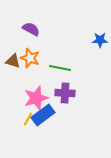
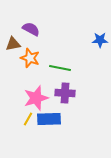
brown triangle: moved 17 px up; rotated 28 degrees counterclockwise
blue rectangle: moved 6 px right, 4 px down; rotated 35 degrees clockwise
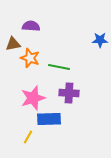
purple semicircle: moved 3 px up; rotated 24 degrees counterclockwise
green line: moved 1 px left, 1 px up
purple cross: moved 4 px right
pink star: moved 3 px left
yellow line: moved 18 px down
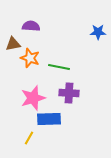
blue star: moved 2 px left, 8 px up
yellow line: moved 1 px right, 1 px down
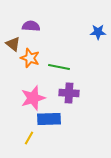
brown triangle: rotated 49 degrees clockwise
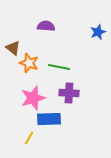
purple semicircle: moved 15 px right
blue star: rotated 21 degrees counterclockwise
brown triangle: moved 4 px down
orange star: moved 1 px left, 5 px down
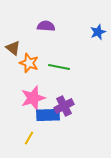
purple cross: moved 5 px left, 13 px down; rotated 30 degrees counterclockwise
blue rectangle: moved 1 px left, 4 px up
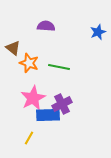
pink star: rotated 10 degrees counterclockwise
purple cross: moved 2 px left, 2 px up
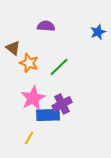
green line: rotated 55 degrees counterclockwise
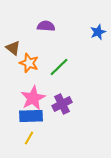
blue rectangle: moved 17 px left, 1 px down
